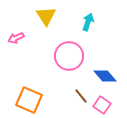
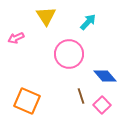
cyan arrow: rotated 24 degrees clockwise
pink circle: moved 2 px up
brown line: rotated 21 degrees clockwise
orange square: moved 2 px left, 1 px down
pink square: rotated 12 degrees clockwise
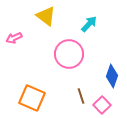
yellow triangle: rotated 20 degrees counterclockwise
cyan arrow: moved 1 px right, 2 px down
pink arrow: moved 2 px left
blue diamond: moved 7 px right; rotated 60 degrees clockwise
orange square: moved 5 px right, 3 px up
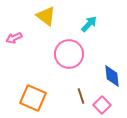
blue diamond: rotated 25 degrees counterclockwise
orange square: moved 1 px right
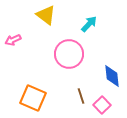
yellow triangle: moved 1 px up
pink arrow: moved 1 px left, 2 px down
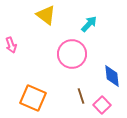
pink arrow: moved 2 px left, 5 px down; rotated 84 degrees counterclockwise
pink circle: moved 3 px right
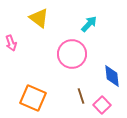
yellow triangle: moved 7 px left, 3 px down
pink arrow: moved 2 px up
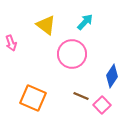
yellow triangle: moved 7 px right, 7 px down
cyan arrow: moved 4 px left, 2 px up
blue diamond: rotated 40 degrees clockwise
brown line: rotated 49 degrees counterclockwise
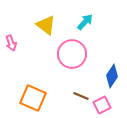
pink square: rotated 18 degrees clockwise
